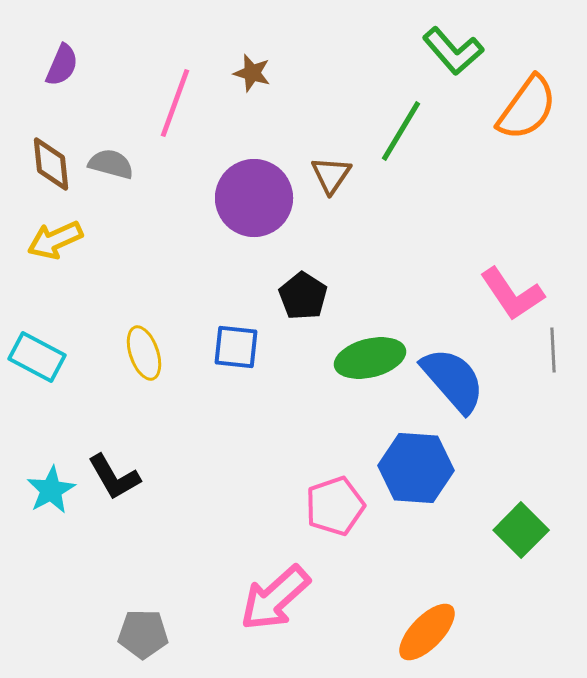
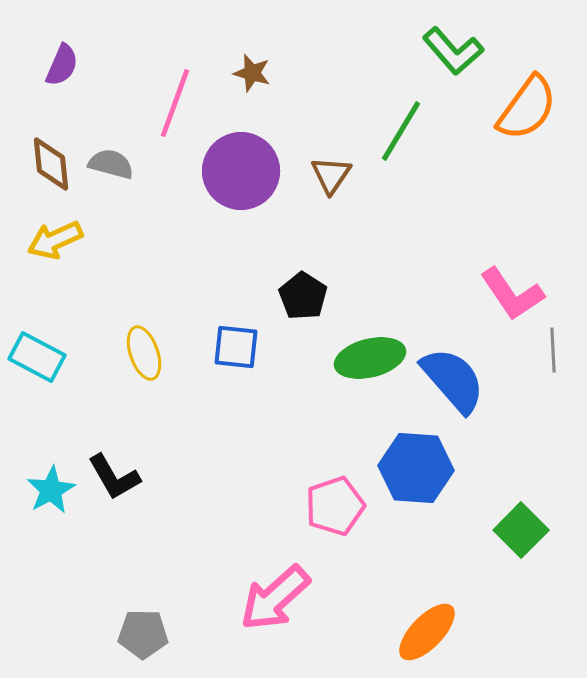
purple circle: moved 13 px left, 27 px up
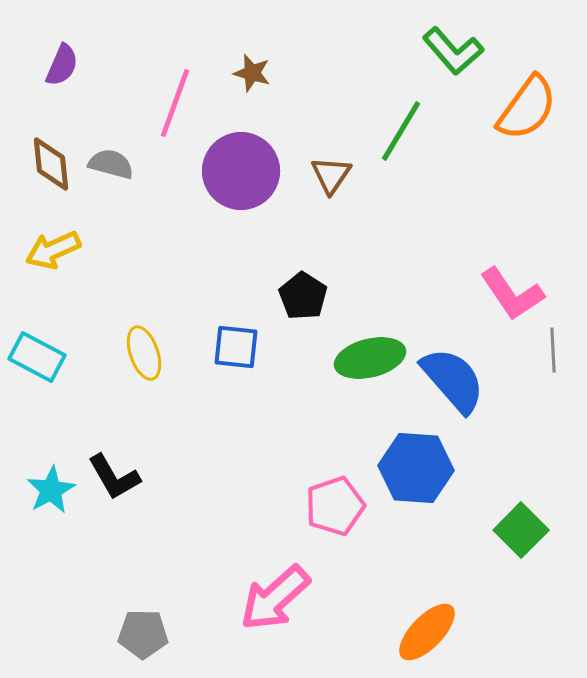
yellow arrow: moved 2 px left, 10 px down
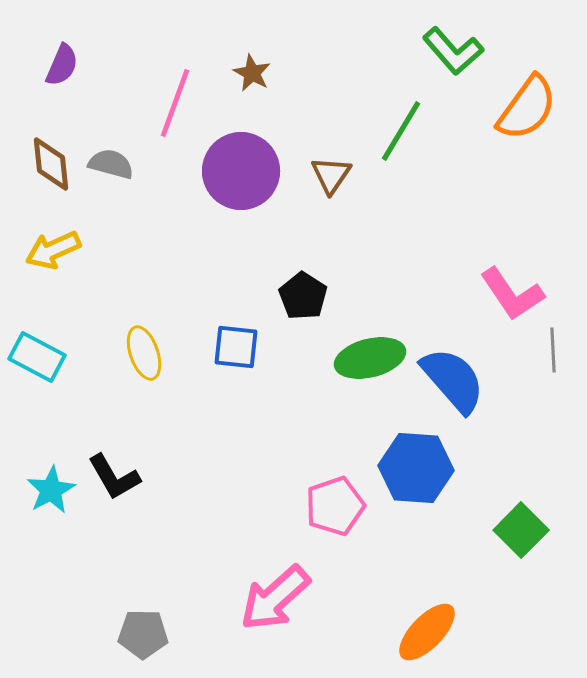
brown star: rotated 12 degrees clockwise
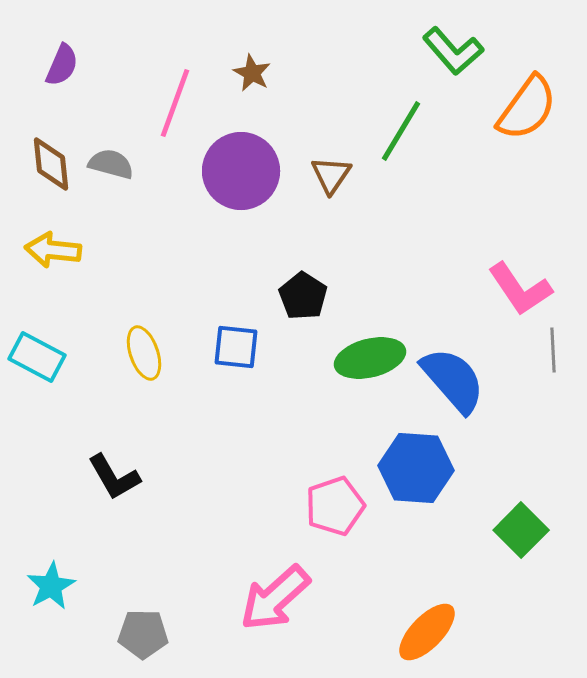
yellow arrow: rotated 30 degrees clockwise
pink L-shape: moved 8 px right, 5 px up
cyan star: moved 96 px down
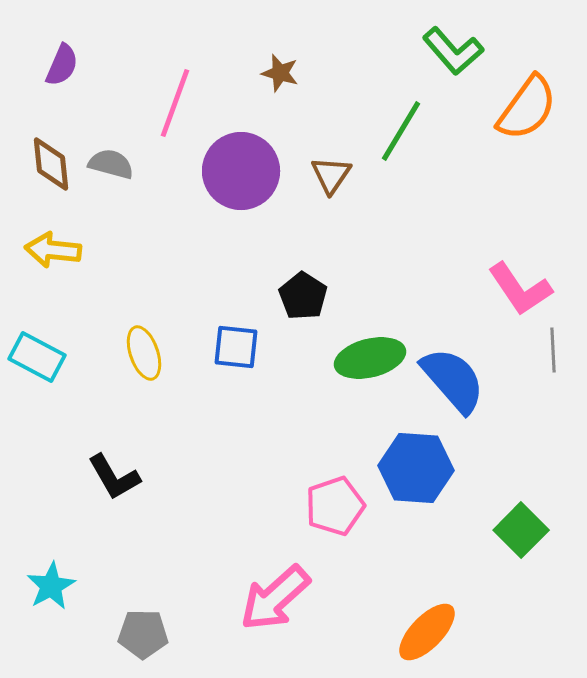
brown star: moved 28 px right; rotated 12 degrees counterclockwise
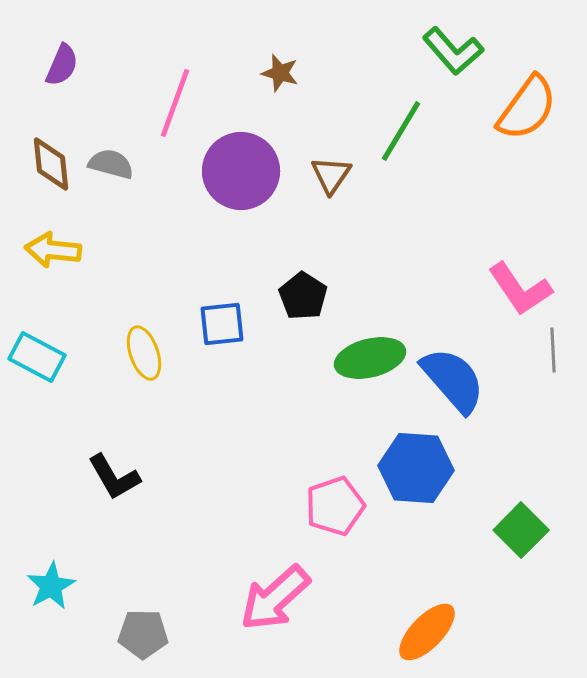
blue square: moved 14 px left, 23 px up; rotated 12 degrees counterclockwise
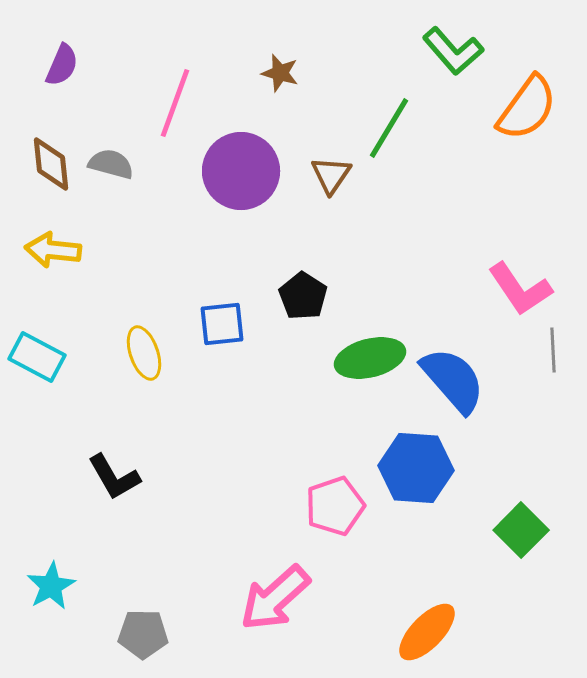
green line: moved 12 px left, 3 px up
